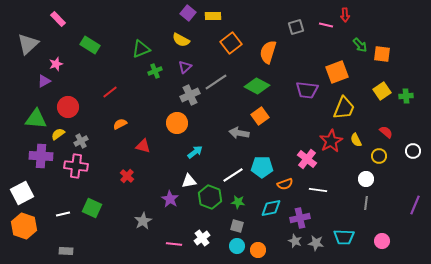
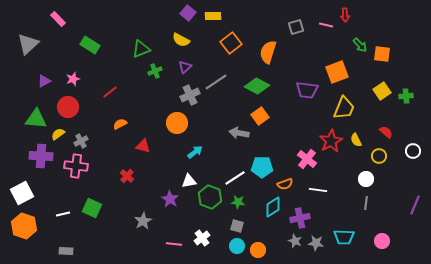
pink star at (56, 64): moved 17 px right, 15 px down
white line at (233, 175): moved 2 px right, 3 px down
cyan diamond at (271, 208): moved 2 px right, 1 px up; rotated 20 degrees counterclockwise
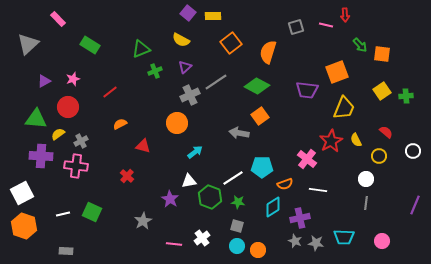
white line at (235, 178): moved 2 px left
green square at (92, 208): moved 4 px down
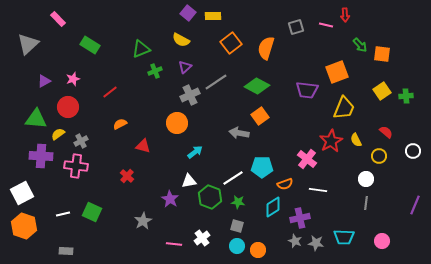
orange semicircle at (268, 52): moved 2 px left, 4 px up
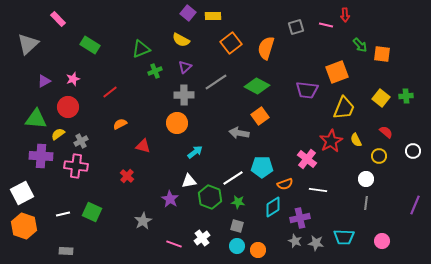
yellow square at (382, 91): moved 1 px left, 7 px down; rotated 18 degrees counterclockwise
gray cross at (190, 95): moved 6 px left; rotated 24 degrees clockwise
pink line at (174, 244): rotated 14 degrees clockwise
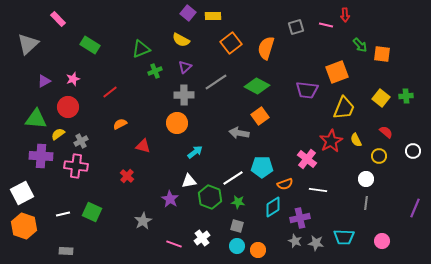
purple line at (415, 205): moved 3 px down
